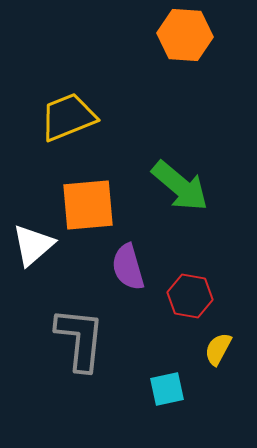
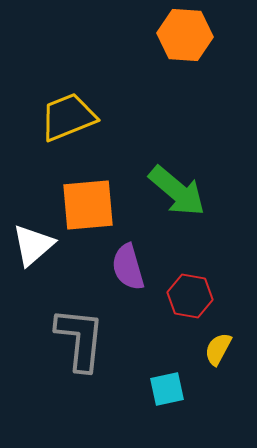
green arrow: moved 3 px left, 5 px down
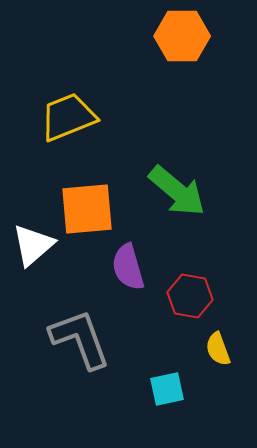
orange hexagon: moved 3 px left, 1 px down; rotated 4 degrees counterclockwise
orange square: moved 1 px left, 4 px down
gray L-shape: rotated 26 degrees counterclockwise
yellow semicircle: rotated 48 degrees counterclockwise
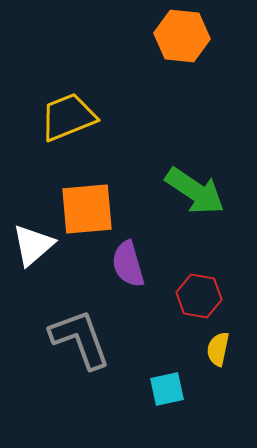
orange hexagon: rotated 6 degrees clockwise
green arrow: moved 18 px right; rotated 6 degrees counterclockwise
purple semicircle: moved 3 px up
red hexagon: moved 9 px right
yellow semicircle: rotated 32 degrees clockwise
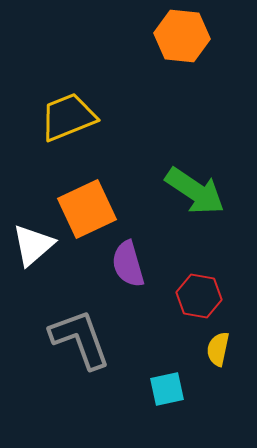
orange square: rotated 20 degrees counterclockwise
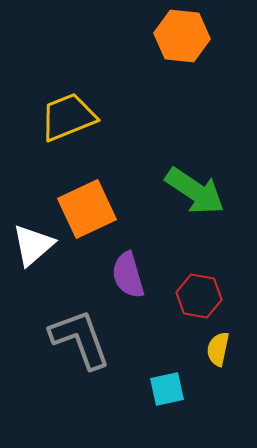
purple semicircle: moved 11 px down
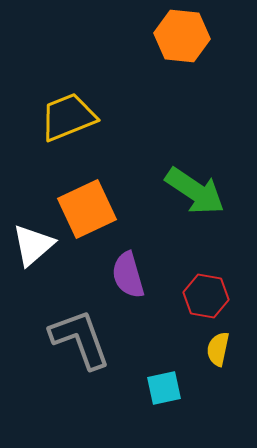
red hexagon: moved 7 px right
cyan square: moved 3 px left, 1 px up
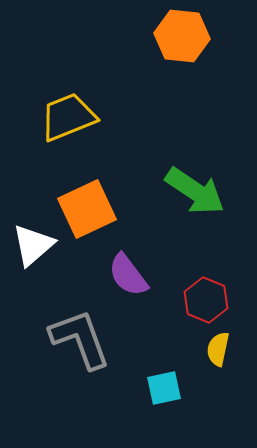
purple semicircle: rotated 21 degrees counterclockwise
red hexagon: moved 4 px down; rotated 12 degrees clockwise
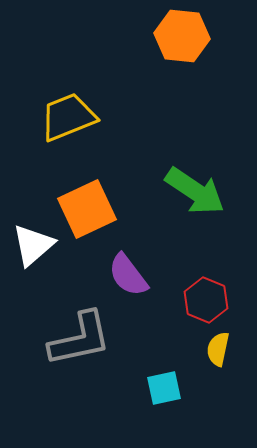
gray L-shape: rotated 98 degrees clockwise
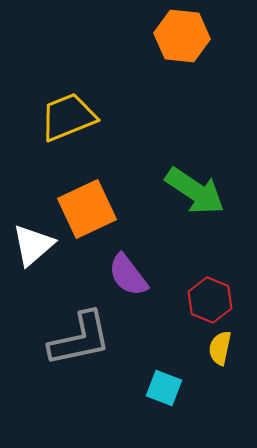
red hexagon: moved 4 px right
yellow semicircle: moved 2 px right, 1 px up
cyan square: rotated 33 degrees clockwise
